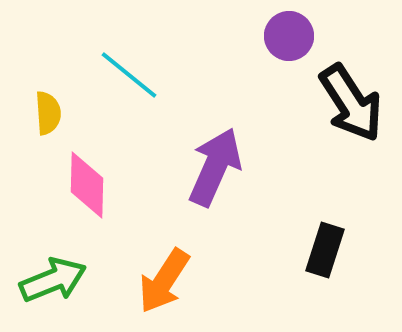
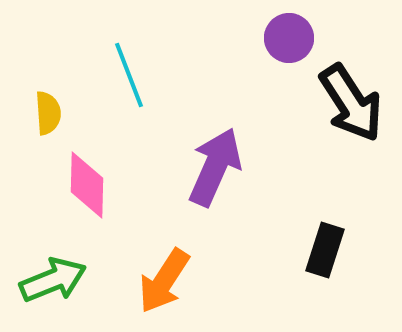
purple circle: moved 2 px down
cyan line: rotated 30 degrees clockwise
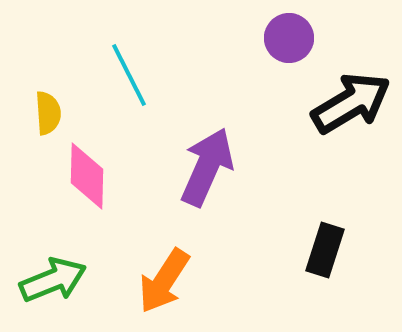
cyan line: rotated 6 degrees counterclockwise
black arrow: rotated 88 degrees counterclockwise
purple arrow: moved 8 px left
pink diamond: moved 9 px up
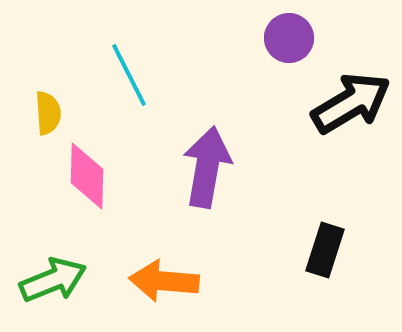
purple arrow: rotated 14 degrees counterclockwise
orange arrow: rotated 62 degrees clockwise
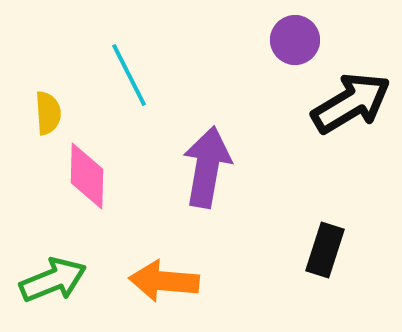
purple circle: moved 6 px right, 2 px down
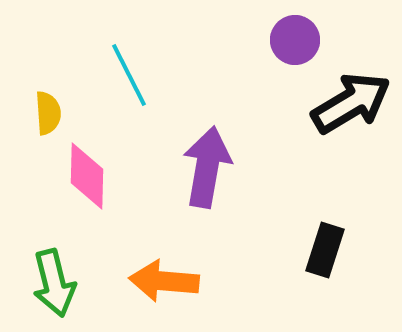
green arrow: moved 1 px right, 3 px down; rotated 98 degrees clockwise
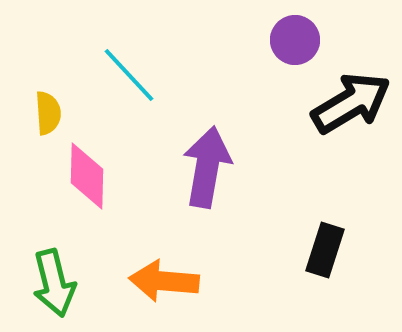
cyan line: rotated 16 degrees counterclockwise
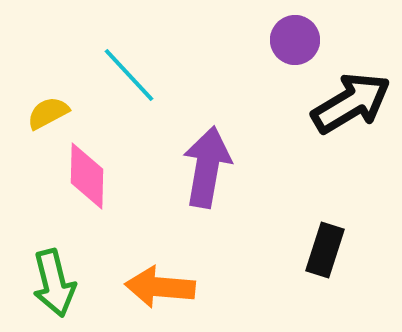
yellow semicircle: rotated 114 degrees counterclockwise
orange arrow: moved 4 px left, 6 px down
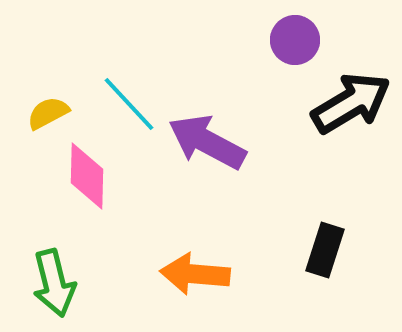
cyan line: moved 29 px down
purple arrow: moved 25 px up; rotated 72 degrees counterclockwise
orange arrow: moved 35 px right, 13 px up
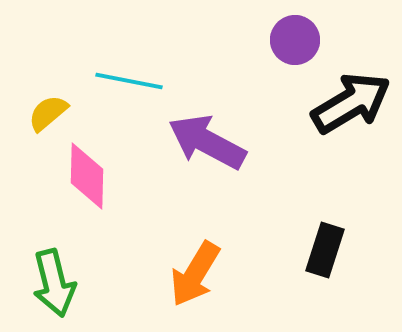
cyan line: moved 23 px up; rotated 36 degrees counterclockwise
yellow semicircle: rotated 12 degrees counterclockwise
orange arrow: rotated 64 degrees counterclockwise
